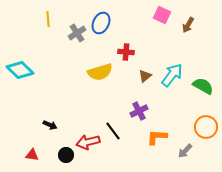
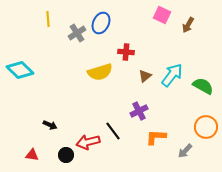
orange L-shape: moved 1 px left
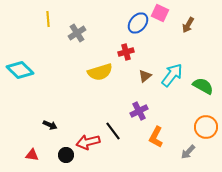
pink square: moved 2 px left, 2 px up
blue ellipse: moved 37 px right; rotated 15 degrees clockwise
red cross: rotated 21 degrees counterclockwise
orange L-shape: rotated 65 degrees counterclockwise
gray arrow: moved 3 px right, 1 px down
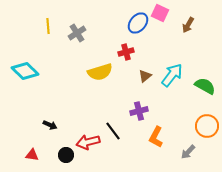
yellow line: moved 7 px down
cyan diamond: moved 5 px right, 1 px down
green semicircle: moved 2 px right
purple cross: rotated 12 degrees clockwise
orange circle: moved 1 px right, 1 px up
